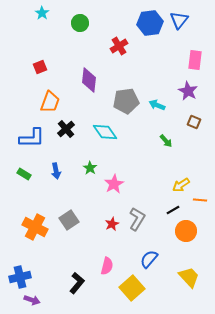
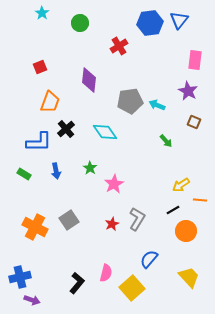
gray pentagon: moved 4 px right
blue L-shape: moved 7 px right, 4 px down
pink semicircle: moved 1 px left, 7 px down
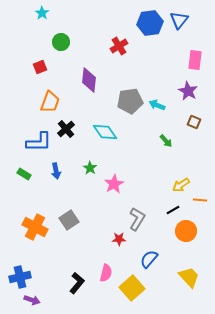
green circle: moved 19 px left, 19 px down
red star: moved 7 px right, 15 px down; rotated 24 degrees clockwise
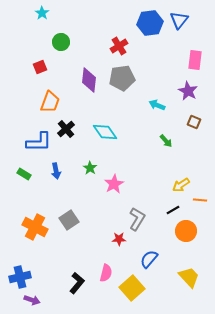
gray pentagon: moved 8 px left, 23 px up
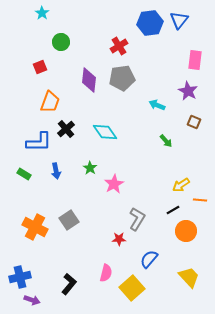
black L-shape: moved 8 px left, 1 px down
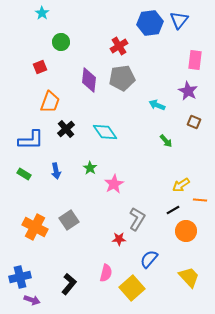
blue L-shape: moved 8 px left, 2 px up
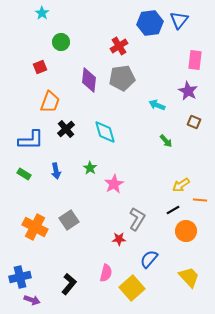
cyan diamond: rotated 20 degrees clockwise
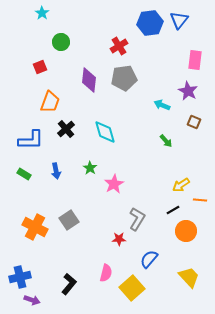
gray pentagon: moved 2 px right
cyan arrow: moved 5 px right
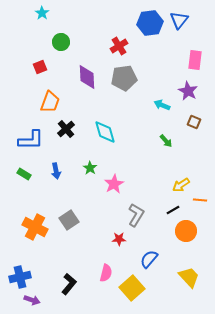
purple diamond: moved 2 px left, 3 px up; rotated 10 degrees counterclockwise
gray L-shape: moved 1 px left, 4 px up
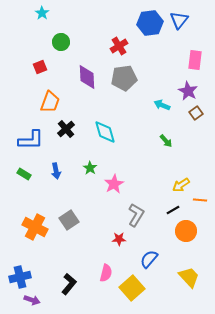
brown square: moved 2 px right, 9 px up; rotated 32 degrees clockwise
